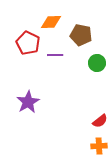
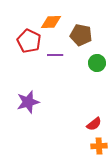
red pentagon: moved 1 px right, 2 px up
purple star: rotated 15 degrees clockwise
red semicircle: moved 6 px left, 3 px down
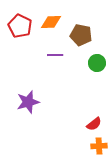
red pentagon: moved 9 px left, 15 px up
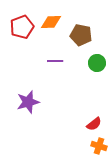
red pentagon: moved 2 px right, 1 px down; rotated 25 degrees clockwise
purple line: moved 6 px down
orange cross: rotated 21 degrees clockwise
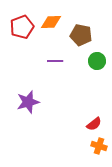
green circle: moved 2 px up
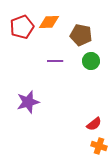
orange diamond: moved 2 px left
green circle: moved 6 px left
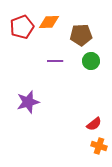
brown pentagon: rotated 15 degrees counterclockwise
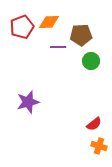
purple line: moved 3 px right, 14 px up
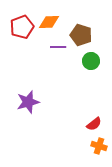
brown pentagon: rotated 20 degrees clockwise
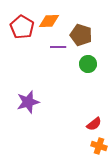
orange diamond: moved 1 px up
red pentagon: rotated 20 degrees counterclockwise
green circle: moved 3 px left, 3 px down
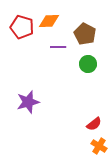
red pentagon: rotated 15 degrees counterclockwise
brown pentagon: moved 4 px right, 1 px up; rotated 10 degrees clockwise
orange cross: rotated 14 degrees clockwise
